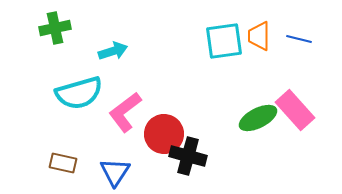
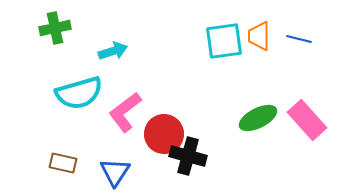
pink rectangle: moved 12 px right, 10 px down
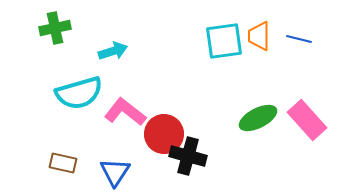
pink L-shape: rotated 75 degrees clockwise
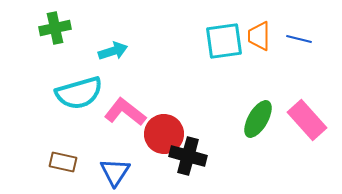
green ellipse: moved 1 px down; rotated 33 degrees counterclockwise
brown rectangle: moved 1 px up
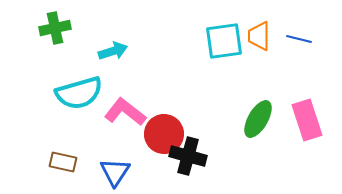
pink rectangle: rotated 24 degrees clockwise
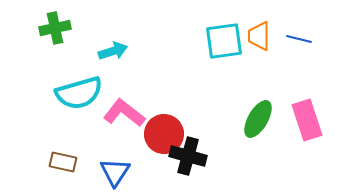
pink L-shape: moved 1 px left, 1 px down
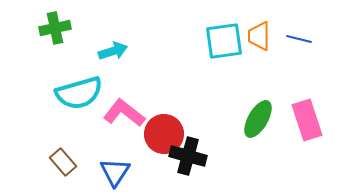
brown rectangle: rotated 36 degrees clockwise
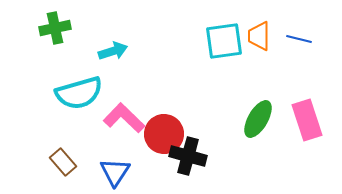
pink L-shape: moved 5 px down; rotated 6 degrees clockwise
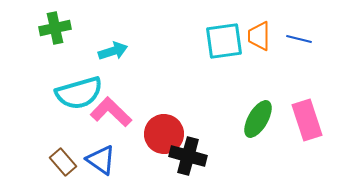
pink L-shape: moved 13 px left, 6 px up
blue triangle: moved 14 px left, 12 px up; rotated 28 degrees counterclockwise
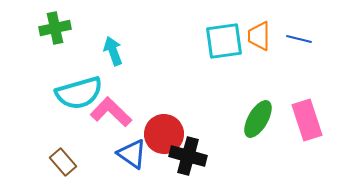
cyan arrow: rotated 92 degrees counterclockwise
blue triangle: moved 31 px right, 6 px up
